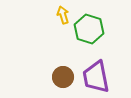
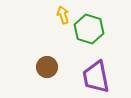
brown circle: moved 16 px left, 10 px up
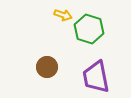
yellow arrow: rotated 126 degrees clockwise
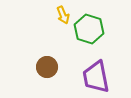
yellow arrow: rotated 48 degrees clockwise
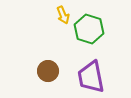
brown circle: moved 1 px right, 4 px down
purple trapezoid: moved 5 px left
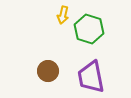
yellow arrow: rotated 36 degrees clockwise
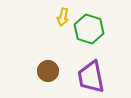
yellow arrow: moved 2 px down
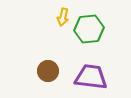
green hexagon: rotated 24 degrees counterclockwise
purple trapezoid: rotated 108 degrees clockwise
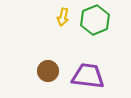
green hexagon: moved 6 px right, 9 px up; rotated 16 degrees counterclockwise
purple trapezoid: moved 3 px left, 1 px up
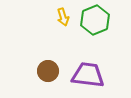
yellow arrow: rotated 30 degrees counterclockwise
purple trapezoid: moved 1 px up
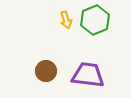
yellow arrow: moved 3 px right, 3 px down
brown circle: moved 2 px left
